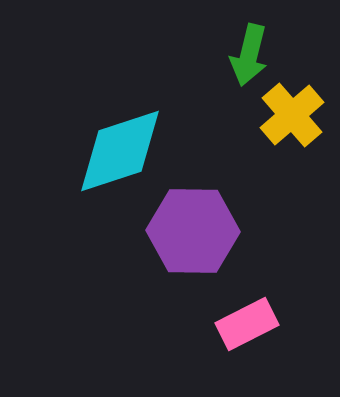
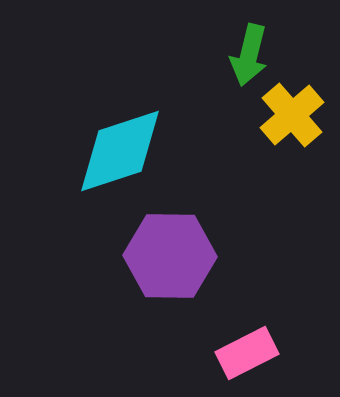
purple hexagon: moved 23 px left, 25 px down
pink rectangle: moved 29 px down
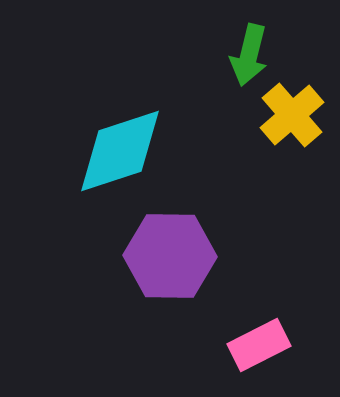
pink rectangle: moved 12 px right, 8 px up
